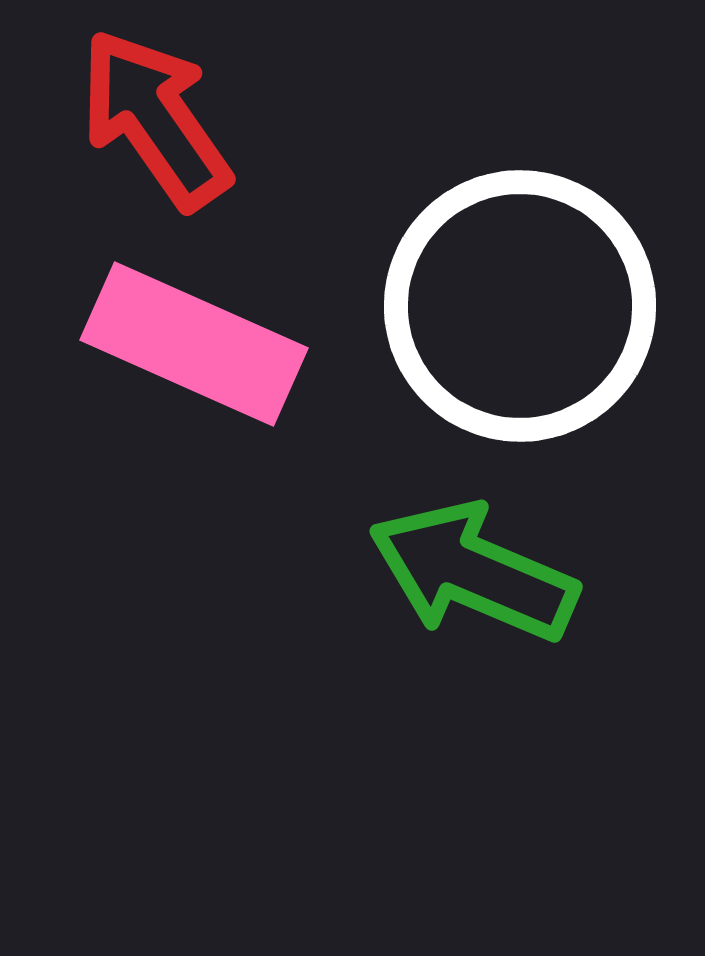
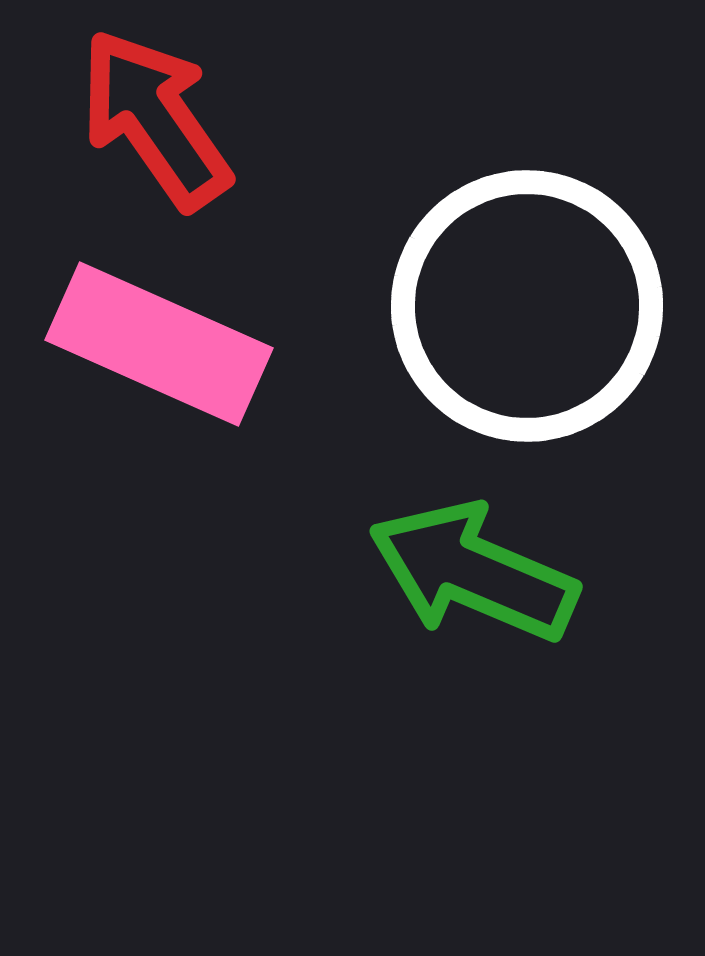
white circle: moved 7 px right
pink rectangle: moved 35 px left
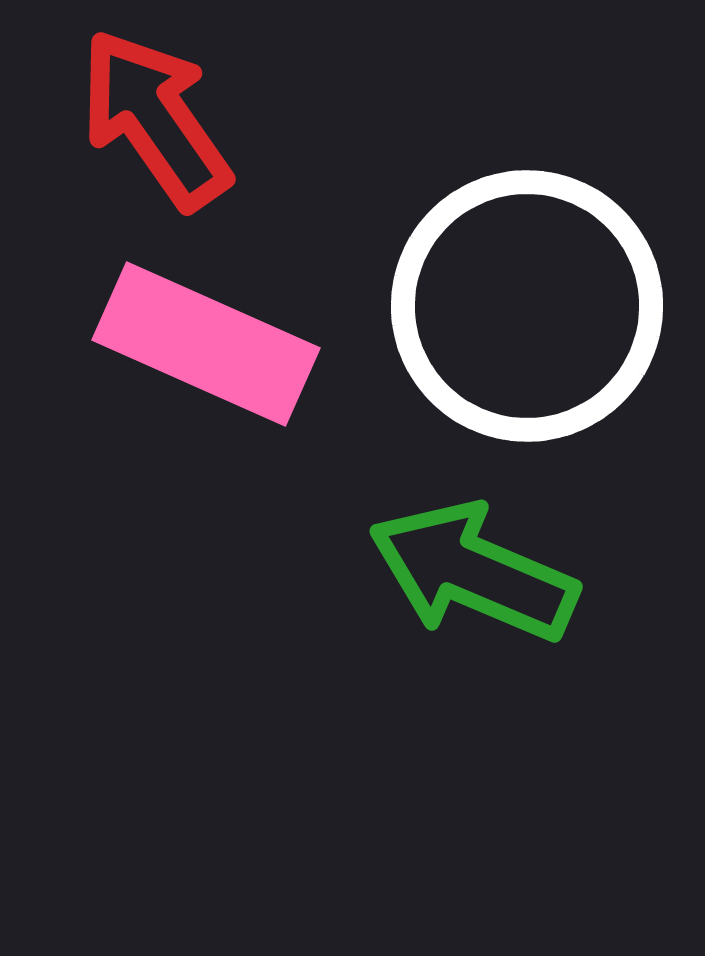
pink rectangle: moved 47 px right
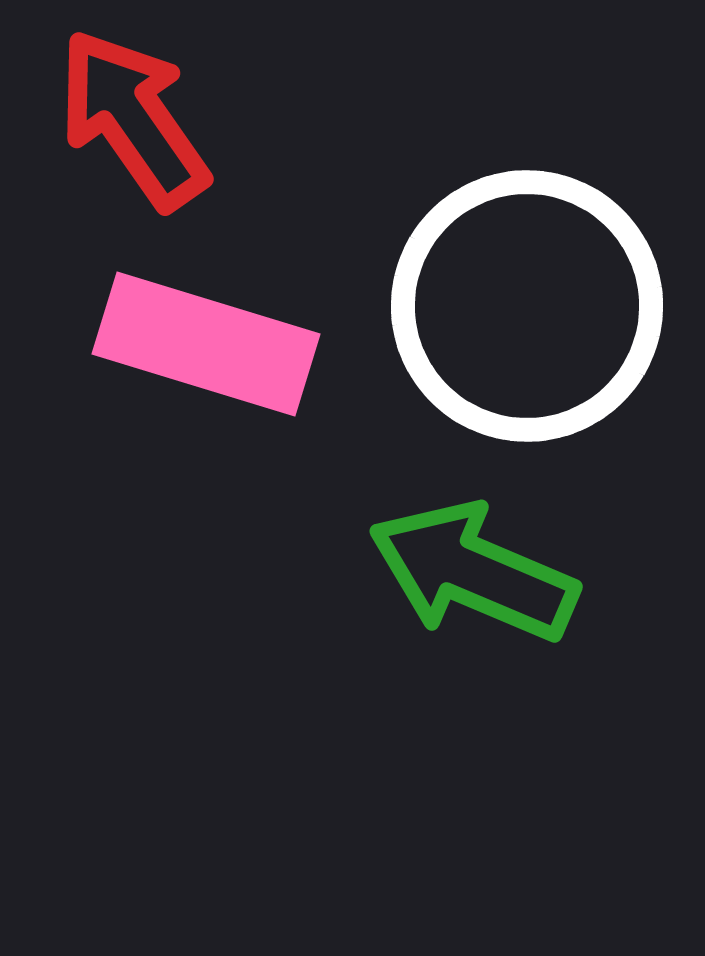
red arrow: moved 22 px left
pink rectangle: rotated 7 degrees counterclockwise
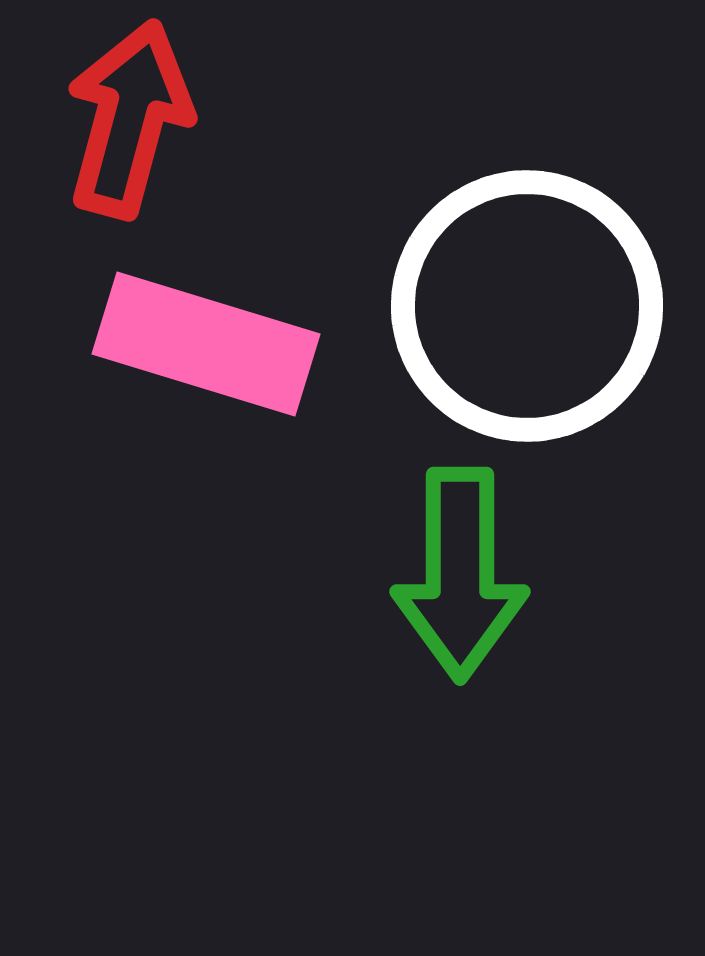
red arrow: moved 4 px left; rotated 50 degrees clockwise
green arrow: moved 13 px left, 2 px down; rotated 113 degrees counterclockwise
